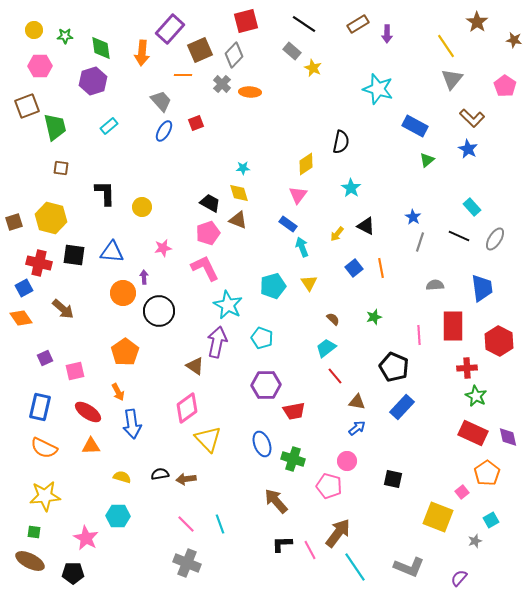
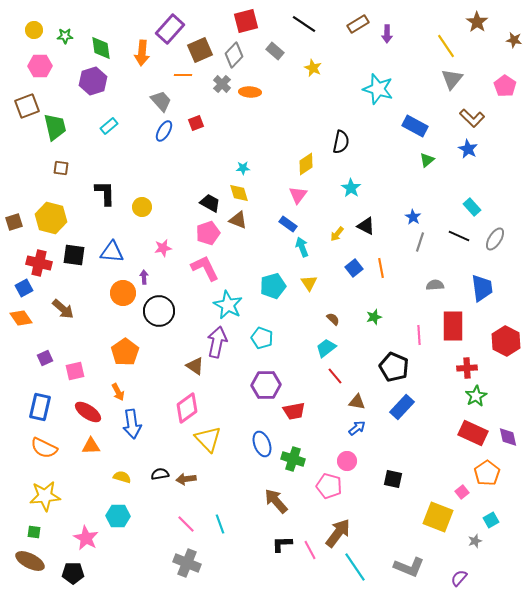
gray rectangle at (292, 51): moved 17 px left
red hexagon at (499, 341): moved 7 px right
green star at (476, 396): rotated 15 degrees clockwise
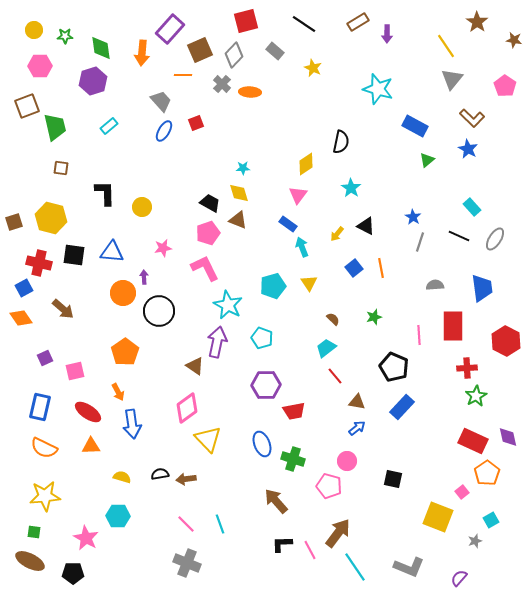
brown rectangle at (358, 24): moved 2 px up
red rectangle at (473, 433): moved 8 px down
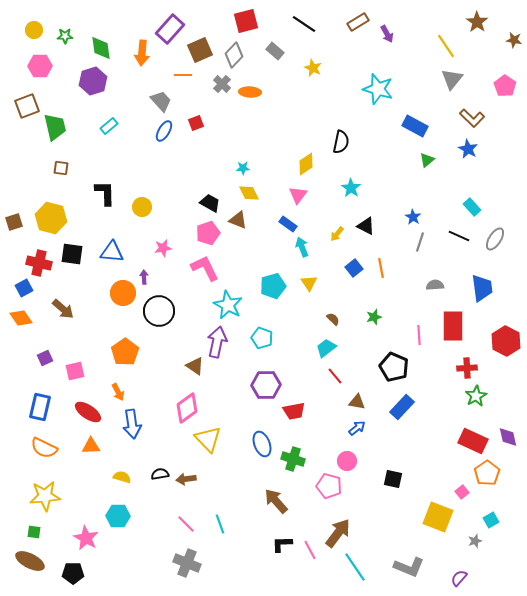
purple arrow at (387, 34): rotated 30 degrees counterclockwise
yellow diamond at (239, 193): moved 10 px right; rotated 10 degrees counterclockwise
black square at (74, 255): moved 2 px left, 1 px up
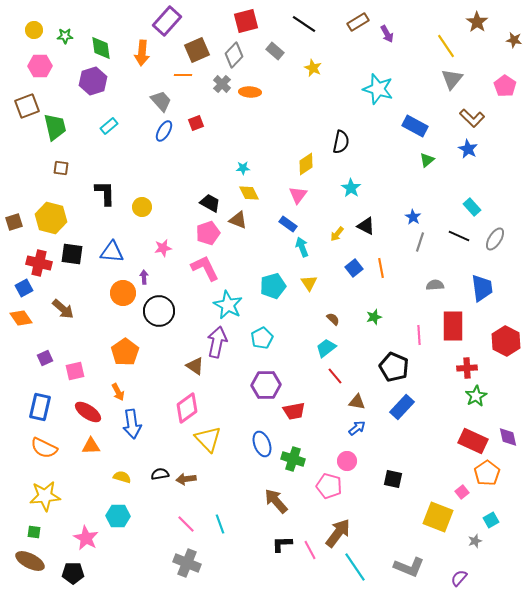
purple rectangle at (170, 29): moved 3 px left, 8 px up
brown square at (200, 50): moved 3 px left
cyan pentagon at (262, 338): rotated 25 degrees clockwise
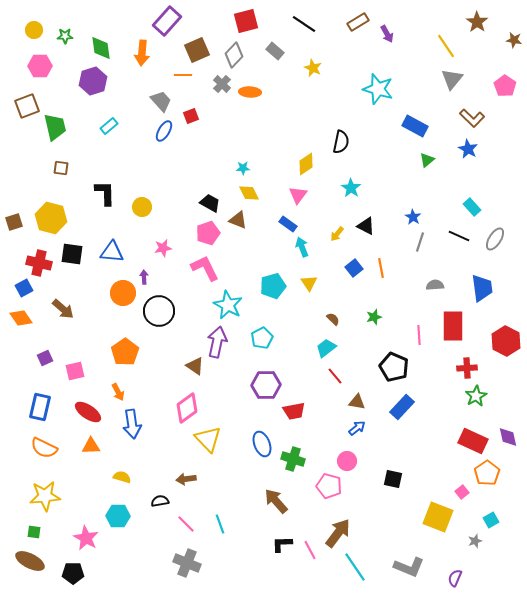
red square at (196, 123): moved 5 px left, 7 px up
black semicircle at (160, 474): moved 27 px down
purple semicircle at (459, 578): moved 4 px left; rotated 18 degrees counterclockwise
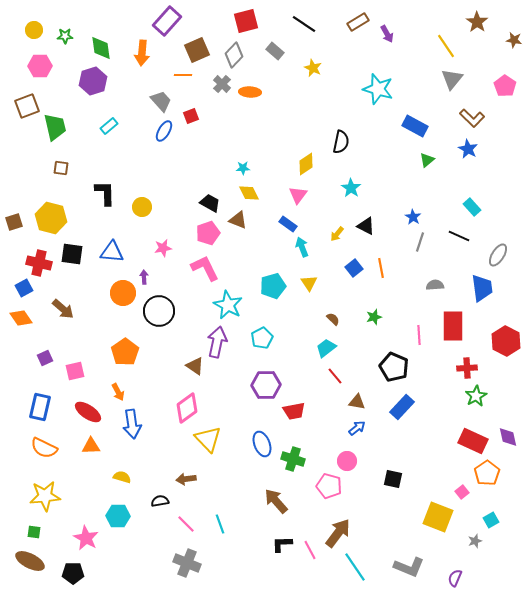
gray ellipse at (495, 239): moved 3 px right, 16 px down
